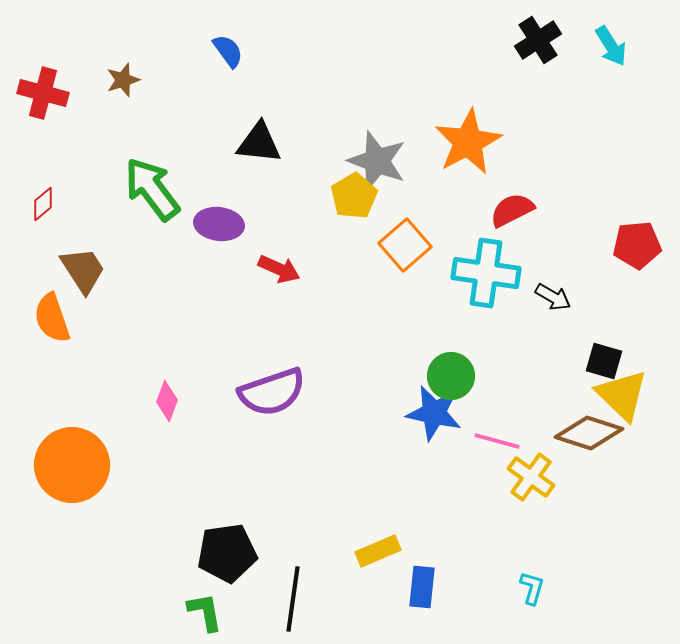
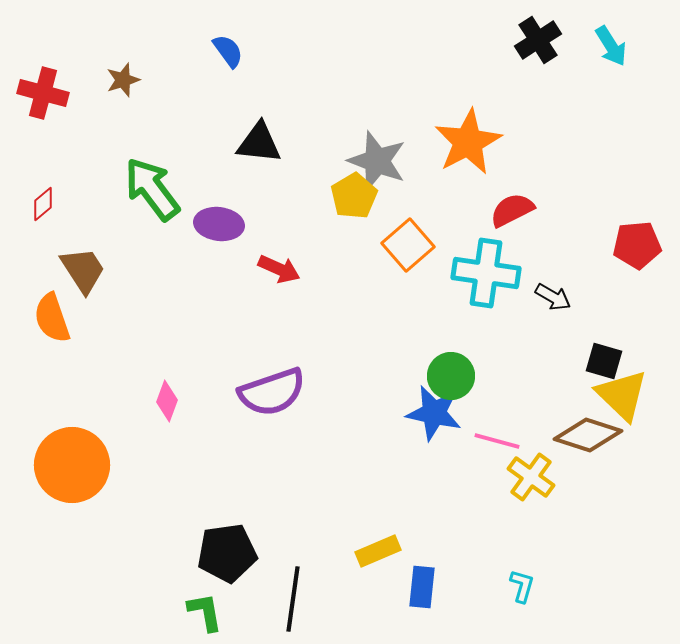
orange square: moved 3 px right
brown diamond: moved 1 px left, 2 px down
cyan L-shape: moved 10 px left, 2 px up
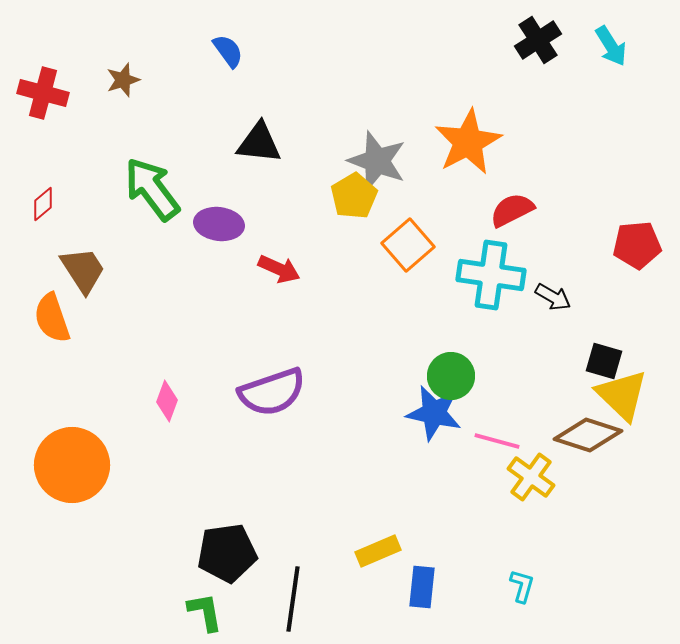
cyan cross: moved 5 px right, 2 px down
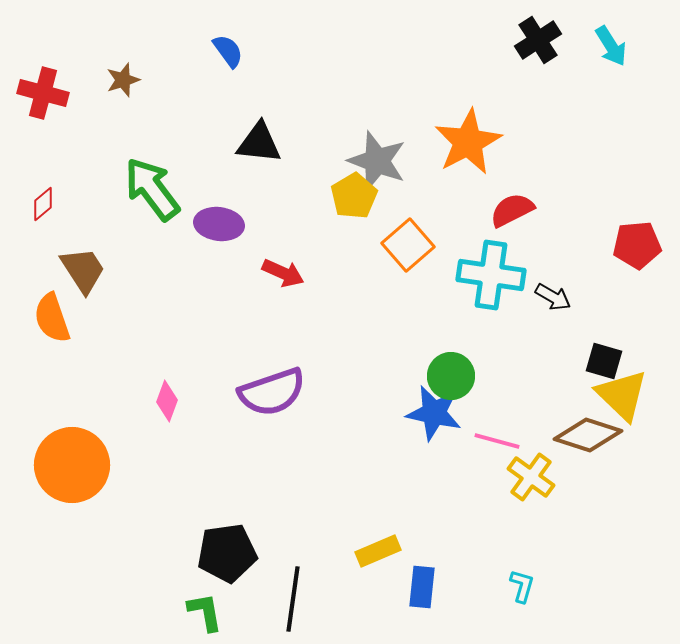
red arrow: moved 4 px right, 4 px down
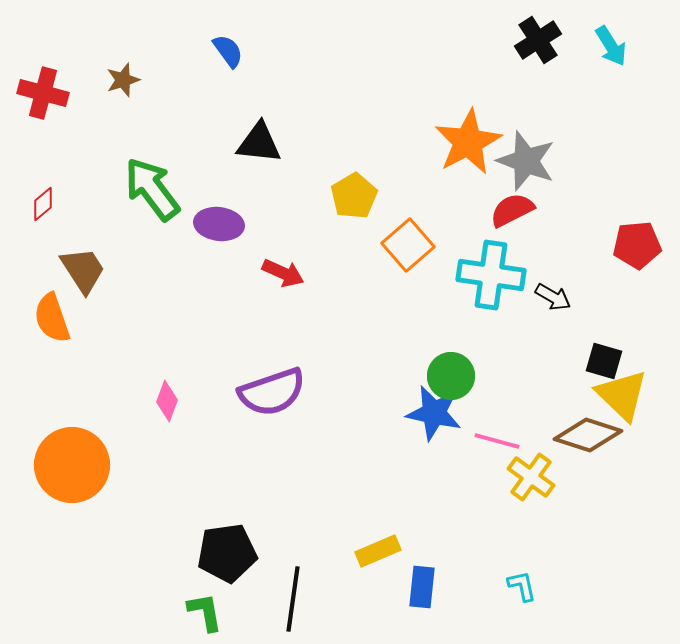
gray star: moved 149 px right
cyan L-shape: rotated 28 degrees counterclockwise
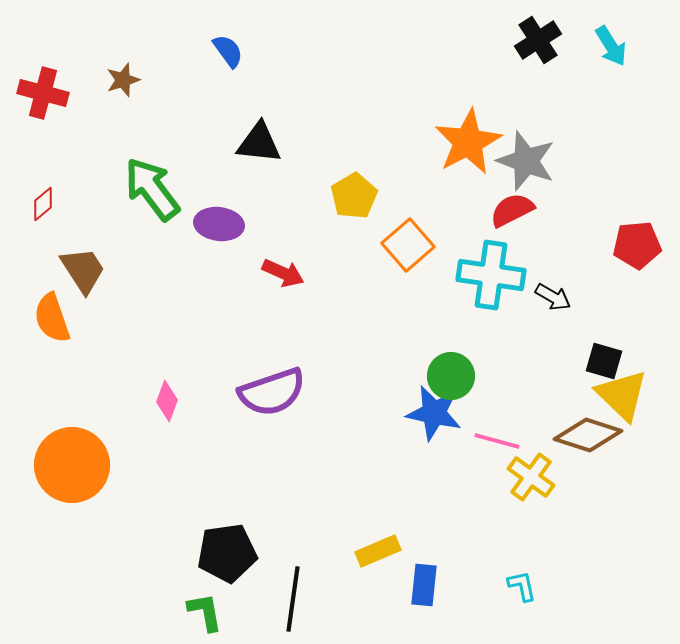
blue rectangle: moved 2 px right, 2 px up
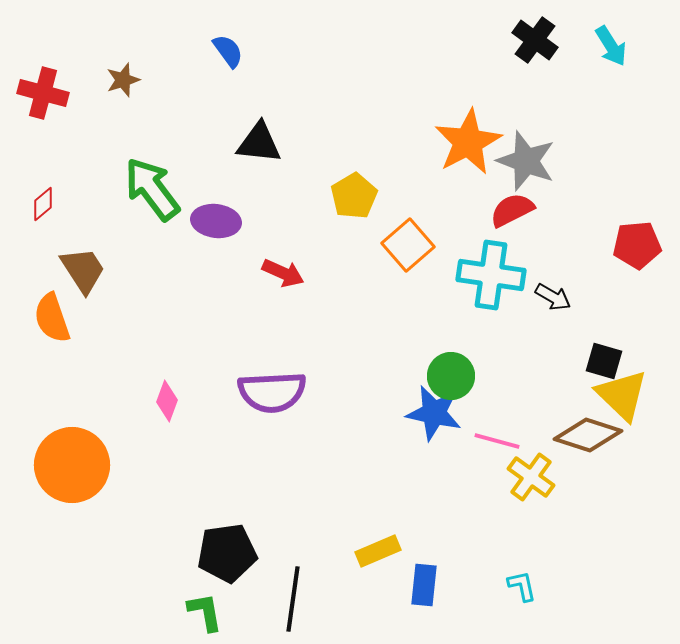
black cross: moved 3 px left; rotated 21 degrees counterclockwise
purple ellipse: moved 3 px left, 3 px up
purple semicircle: rotated 16 degrees clockwise
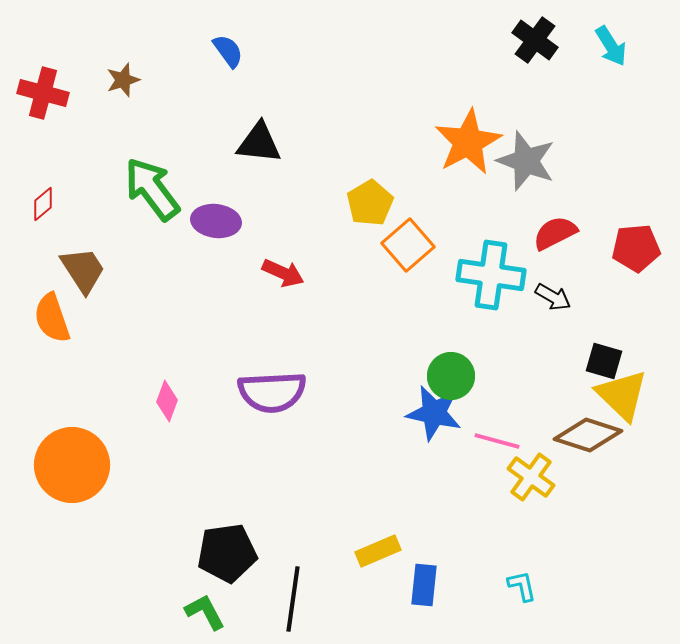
yellow pentagon: moved 16 px right, 7 px down
red semicircle: moved 43 px right, 23 px down
red pentagon: moved 1 px left, 3 px down
green L-shape: rotated 18 degrees counterclockwise
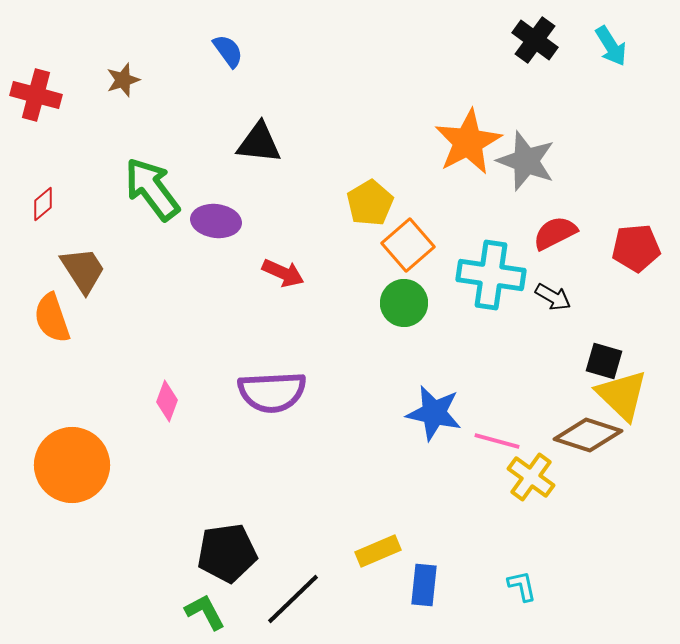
red cross: moved 7 px left, 2 px down
green circle: moved 47 px left, 73 px up
black line: rotated 38 degrees clockwise
